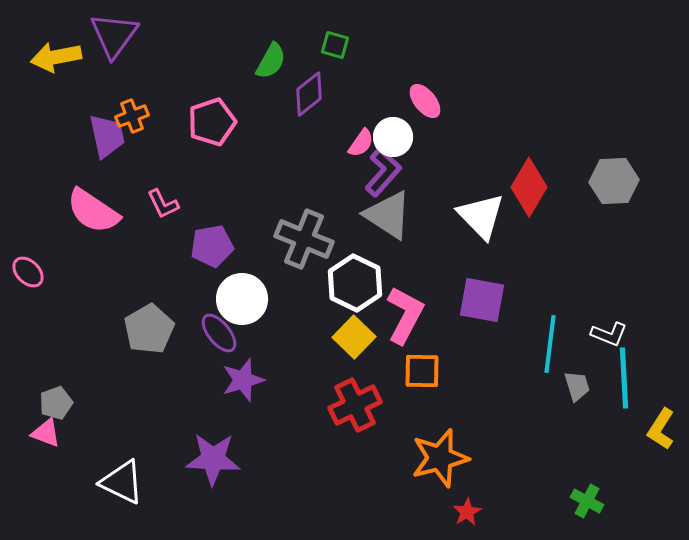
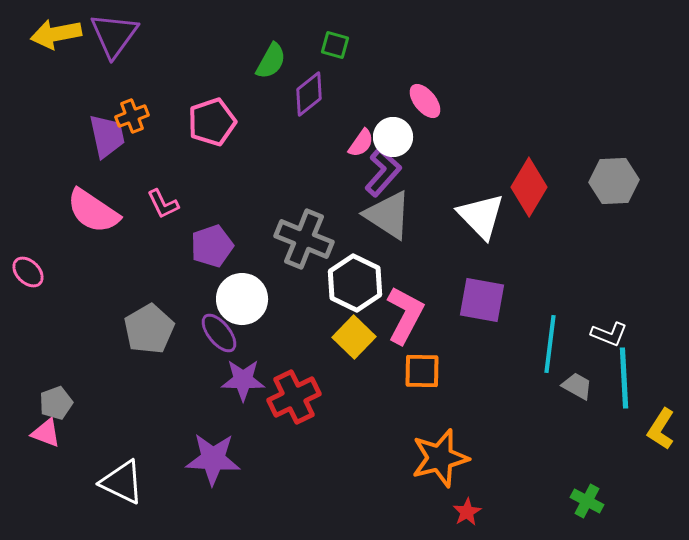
yellow arrow at (56, 57): moved 23 px up
purple pentagon at (212, 246): rotated 9 degrees counterclockwise
purple star at (243, 380): rotated 18 degrees clockwise
gray trapezoid at (577, 386): rotated 44 degrees counterclockwise
red cross at (355, 405): moved 61 px left, 8 px up
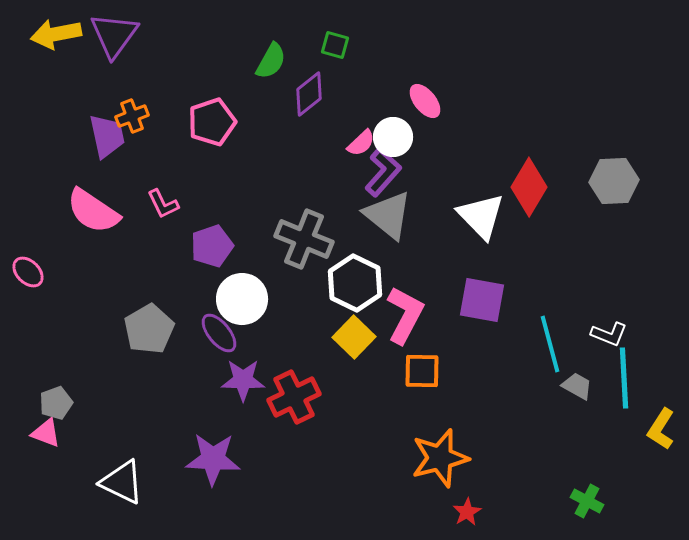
pink semicircle at (361, 143): rotated 12 degrees clockwise
gray triangle at (388, 215): rotated 6 degrees clockwise
cyan line at (550, 344): rotated 22 degrees counterclockwise
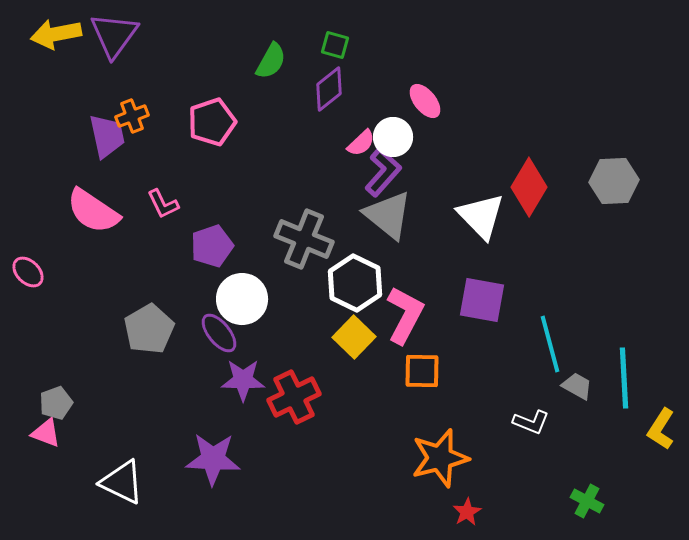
purple diamond at (309, 94): moved 20 px right, 5 px up
white L-shape at (609, 334): moved 78 px left, 88 px down
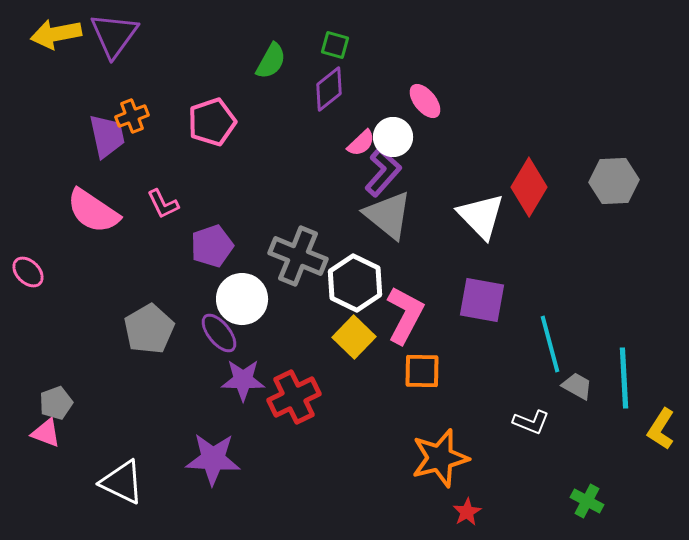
gray cross at (304, 239): moved 6 px left, 17 px down
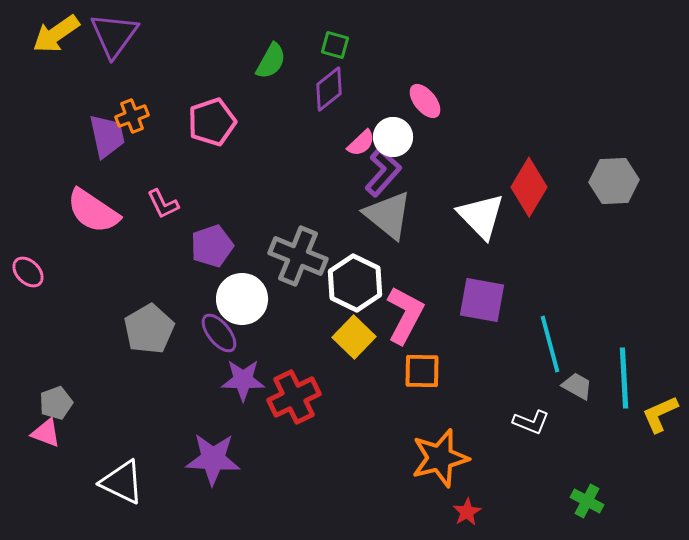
yellow arrow at (56, 34): rotated 24 degrees counterclockwise
yellow L-shape at (661, 429): moved 1 px left, 15 px up; rotated 33 degrees clockwise
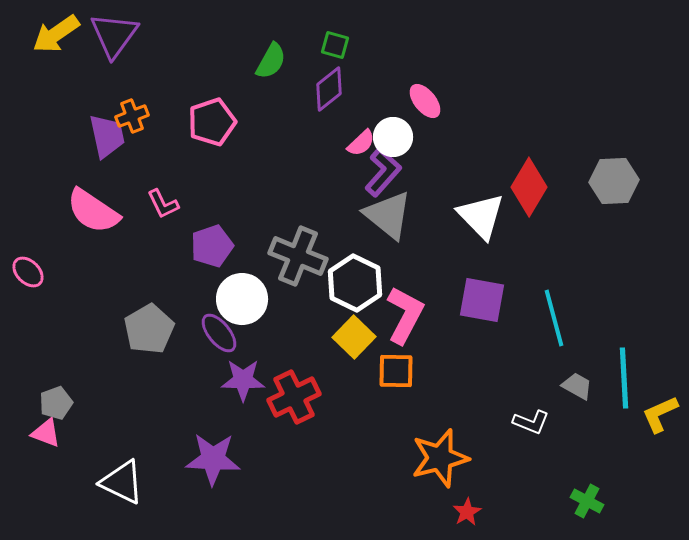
cyan line at (550, 344): moved 4 px right, 26 px up
orange square at (422, 371): moved 26 px left
